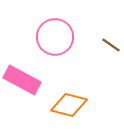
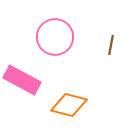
brown line: rotated 66 degrees clockwise
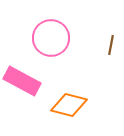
pink circle: moved 4 px left, 1 px down
pink rectangle: moved 1 px down
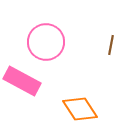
pink circle: moved 5 px left, 4 px down
orange diamond: moved 11 px right, 4 px down; rotated 42 degrees clockwise
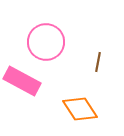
brown line: moved 13 px left, 17 px down
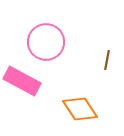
brown line: moved 9 px right, 2 px up
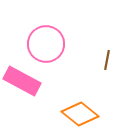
pink circle: moved 2 px down
orange diamond: moved 5 px down; rotated 18 degrees counterclockwise
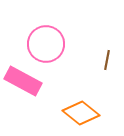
pink rectangle: moved 1 px right
orange diamond: moved 1 px right, 1 px up
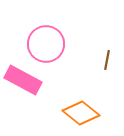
pink rectangle: moved 1 px up
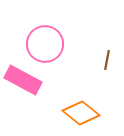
pink circle: moved 1 px left
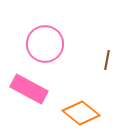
pink rectangle: moved 6 px right, 9 px down
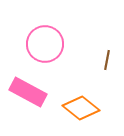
pink rectangle: moved 1 px left, 3 px down
orange diamond: moved 5 px up
